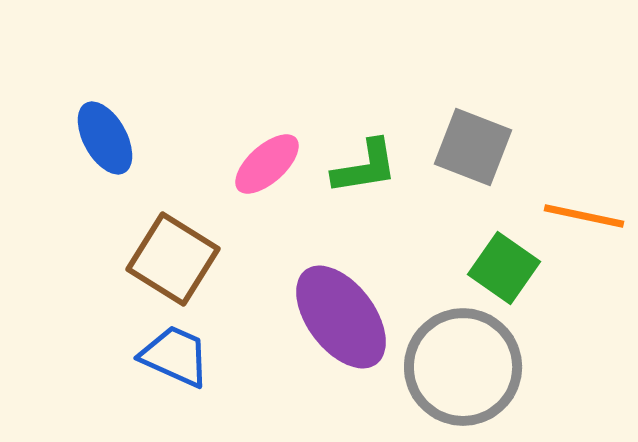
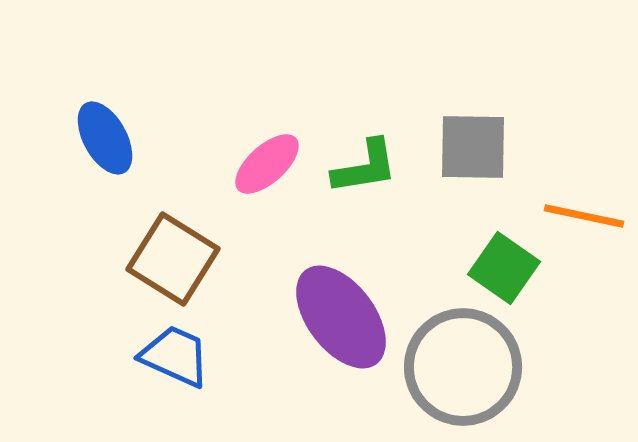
gray square: rotated 20 degrees counterclockwise
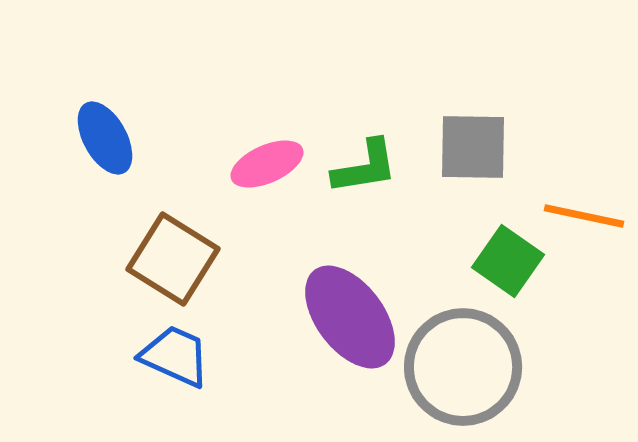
pink ellipse: rotated 18 degrees clockwise
green square: moved 4 px right, 7 px up
purple ellipse: moved 9 px right
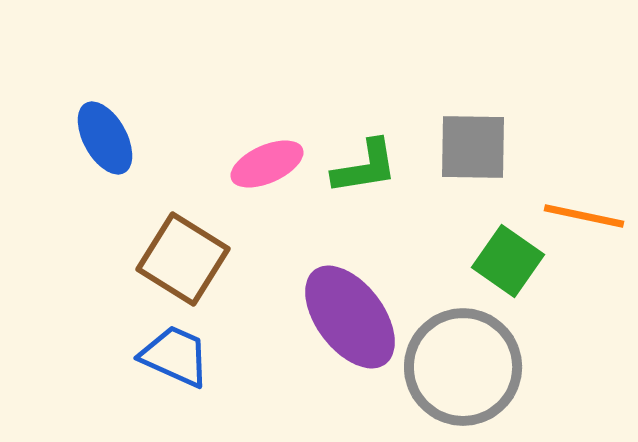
brown square: moved 10 px right
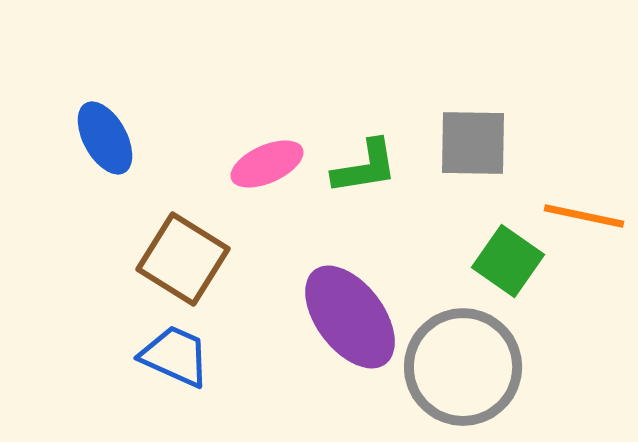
gray square: moved 4 px up
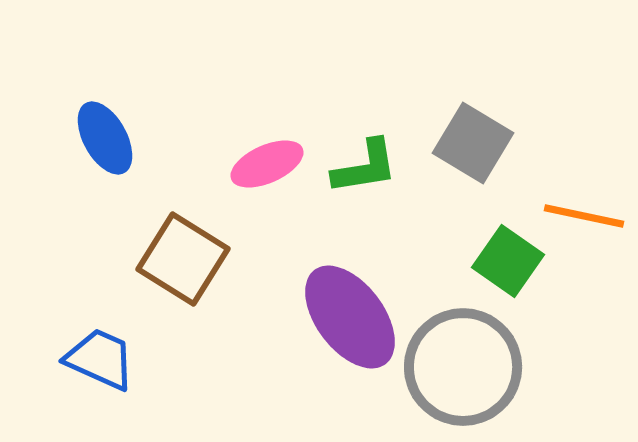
gray square: rotated 30 degrees clockwise
blue trapezoid: moved 75 px left, 3 px down
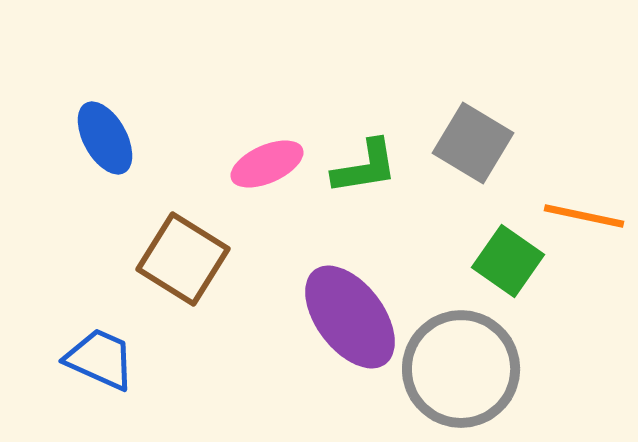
gray circle: moved 2 px left, 2 px down
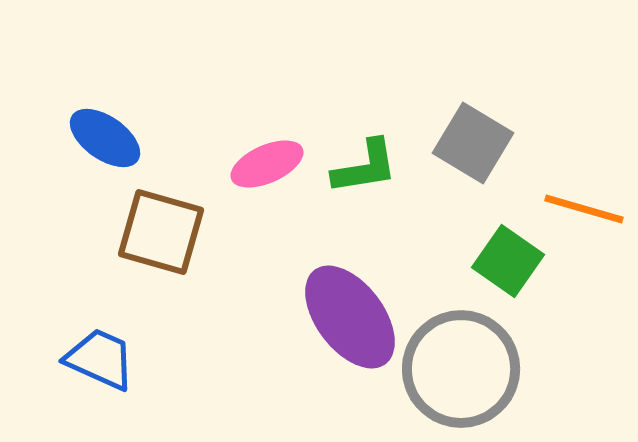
blue ellipse: rotated 26 degrees counterclockwise
orange line: moved 7 px up; rotated 4 degrees clockwise
brown square: moved 22 px left, 27 px up; rotated 16 degrees counterclockwise
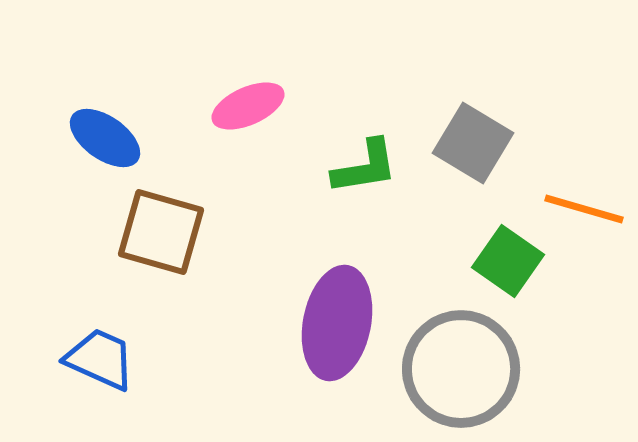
pink ellipse: moved 19 px left, 58 px up
purple ellipse: moved 13 px left, 6 px down; rotated 48 degrees clockwise
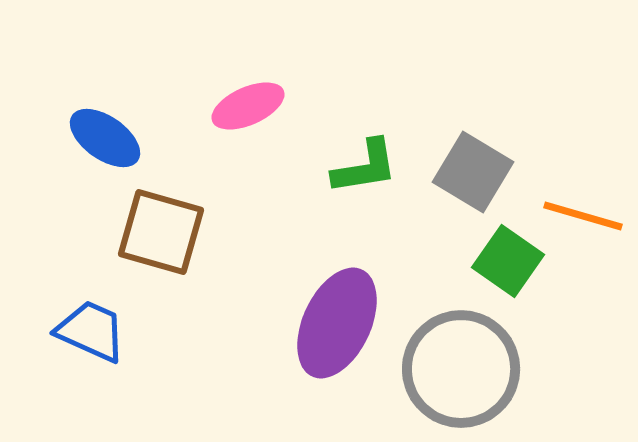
gray square: moved 29 px down
orange line: moved 1 px left, 7 px down
purple ellipse: rotated 14 degrees clockwise
blue trapezoid: moved 9 px left, 28 px up
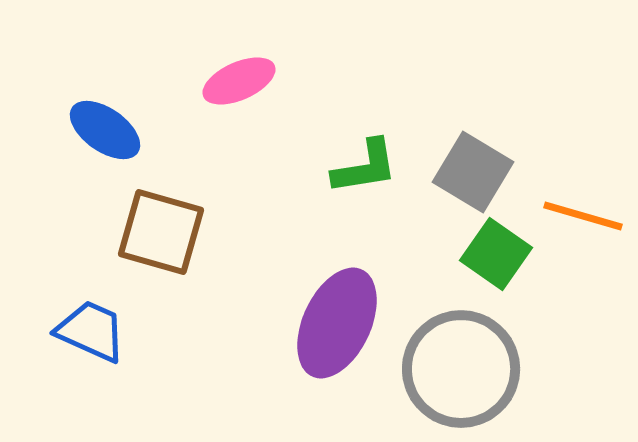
pink ellipse: moved 9 px left, 25 px up
blue ellipse: moved 8 px up
green square: moved 12 px left, 7 px up
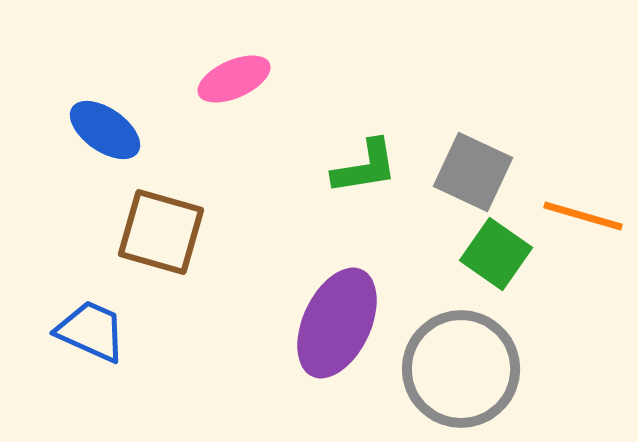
pink ellipse: moved 5 px left, 2 px up
gray square: rotated 6 degrees counterclockwise
